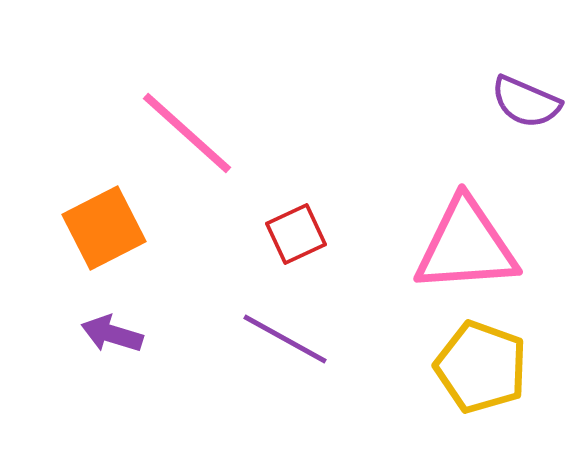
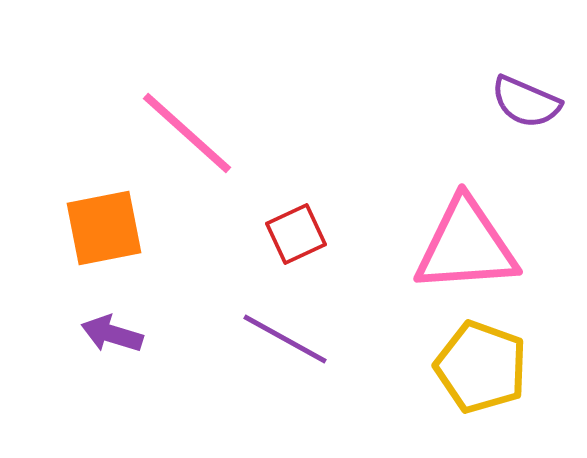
orange square: rotated 16 degrees clockwise
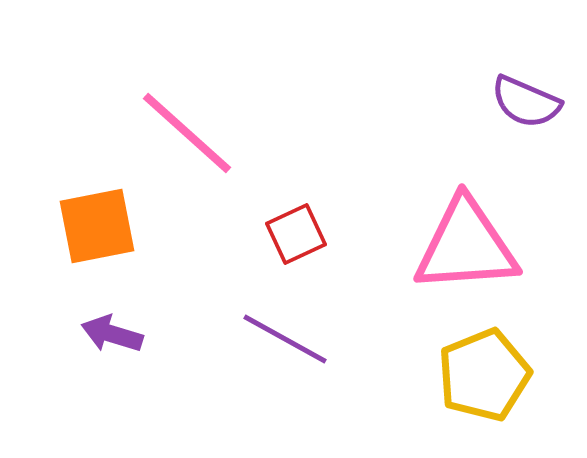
orange square: moved 7 px left, 2 px up
yellow pentagon: moved 3 px right, 8 px down; rotated 30 degrees clockwise
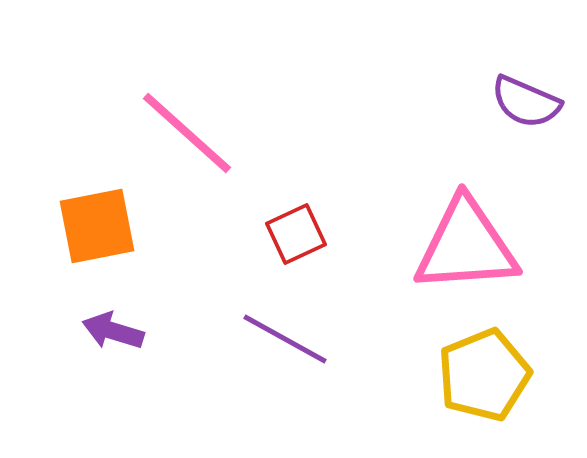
purple arrow: moved 1 px right, 3 px up
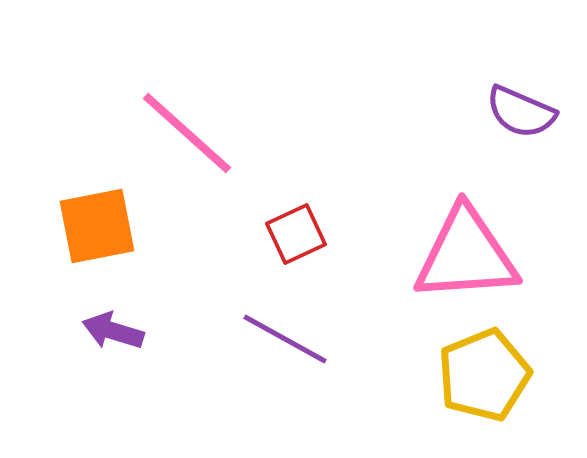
purple semicircle: moved 5 px left, 10 px down
pink triangle: moved 9 px down
